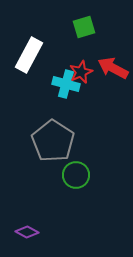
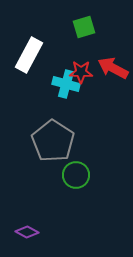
red star: rotated 25 degrees clockwise
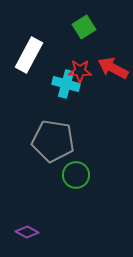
green square: rotated 15 degrees counterclockwise
red star: moved 1 px left, 1 px up
gray pentagon: rotated 24 degrees counterclockwise
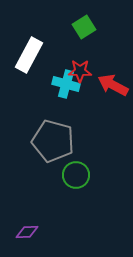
red arrow: moved 17 px down
gray pentagon: rotated 6 degrees clockwise
purple diamond: rotated 30 degrees counterclockwise
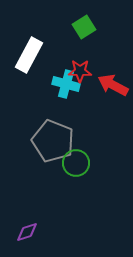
gray pentagon: rotated 6 degrees clockwise
green circle: moved 12 px up
purple diamond: rotated 15 degrees counterclockwise
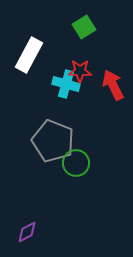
red arrow: rotated 36 degrees clockwise
purple diamond: rotated 10 degrees counterclockwise
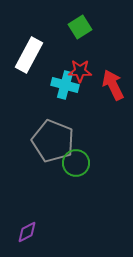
green square: moved 4 px left
cyan cross: moved 1 px left, 1 px down
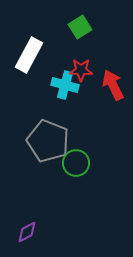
red star: moved 1 px right, 1 px up
gray pentagon: moved 5 px left
